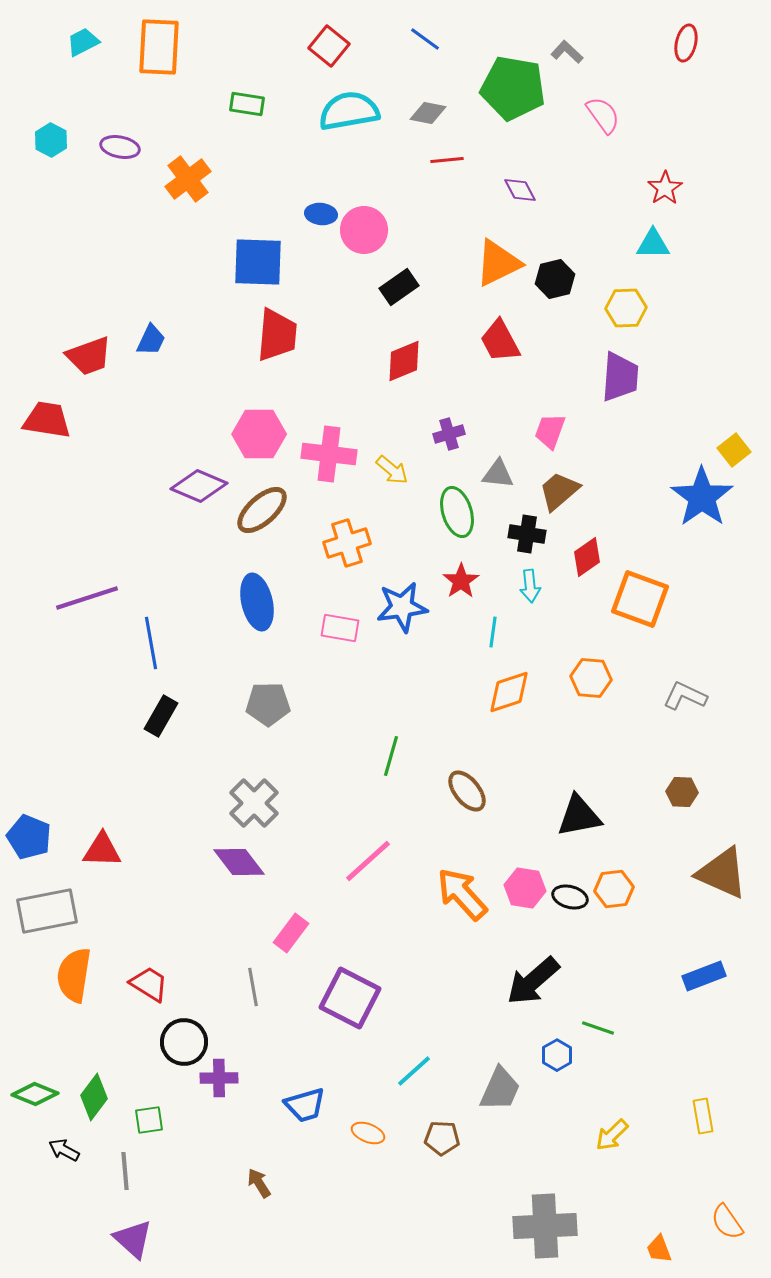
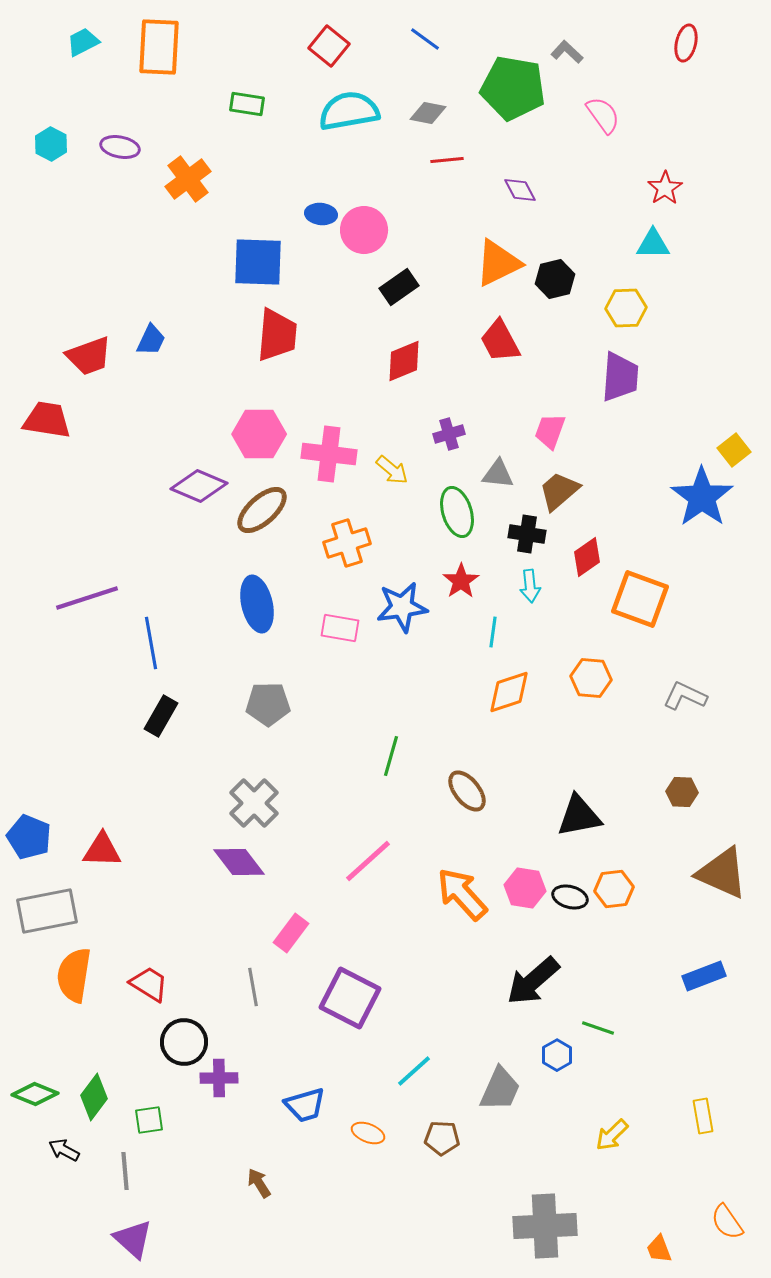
cyan hexagon at (51, 140): moved 4 px down
blue ellipse at (257, 602): moved 2 px down
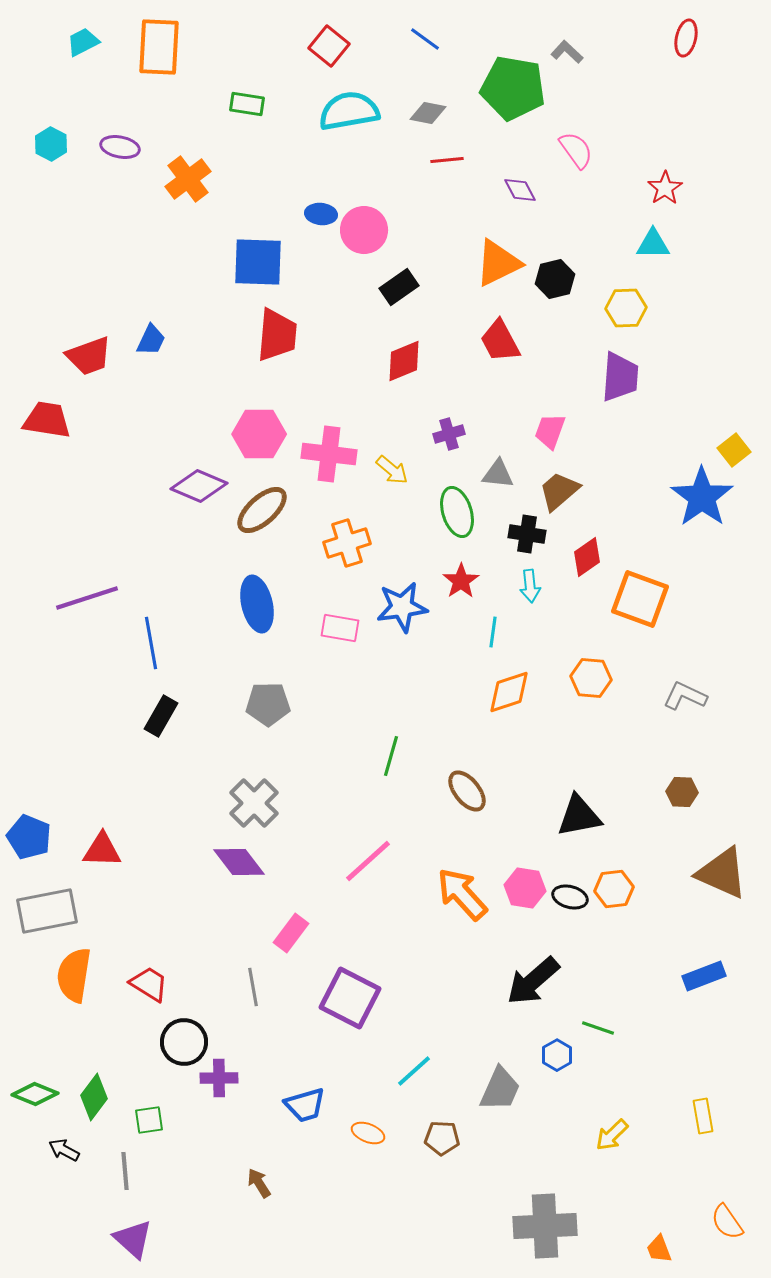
red ellipse at (686, 43): moved 5 px up
pink semicircle at (603, 115): moved 27 px left, 35 px down
